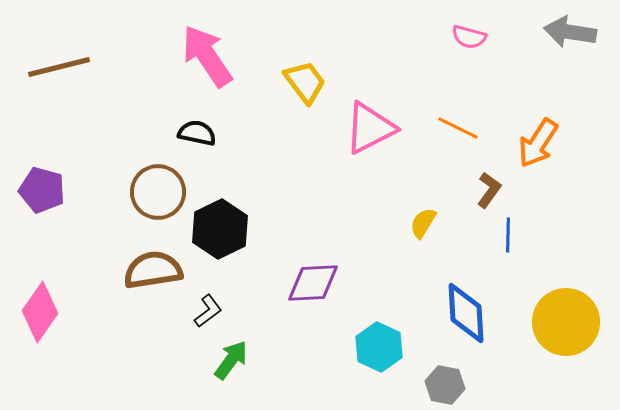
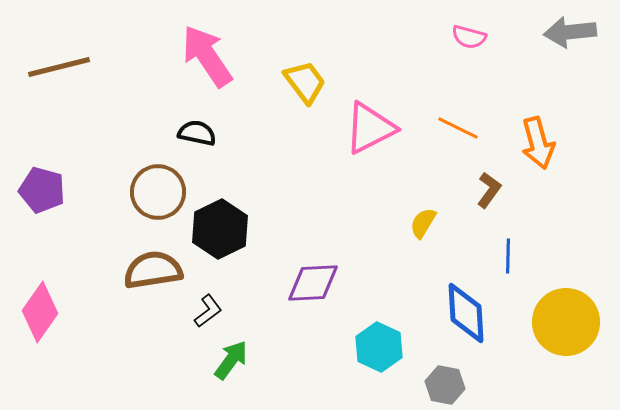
gray arrow: rotated 15 degrees counterclockwise
orange arrow: rotated 48 degrees counterclockwise
blue line: moved 21 px down
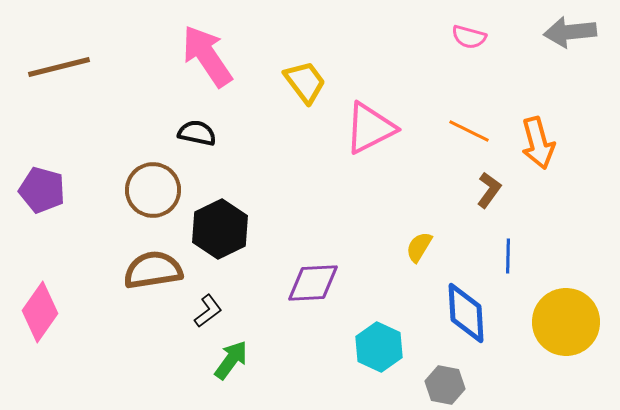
orange line: moved 11 px right, 3 px down
brown circle: moved 5 px left, 2 px up
yellow semicircle: moved 4 px left, 24 px down
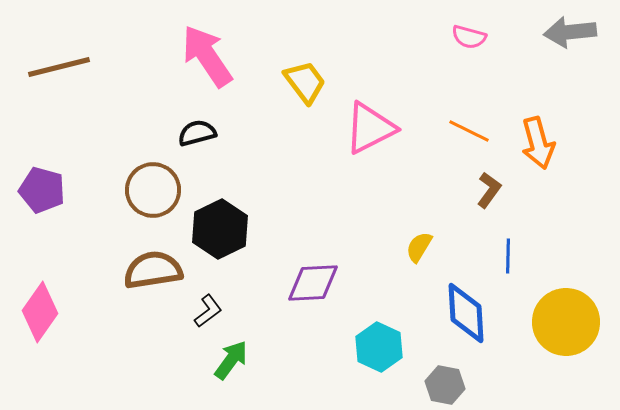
black semicircle: rotated 27 degrees counterclockwise
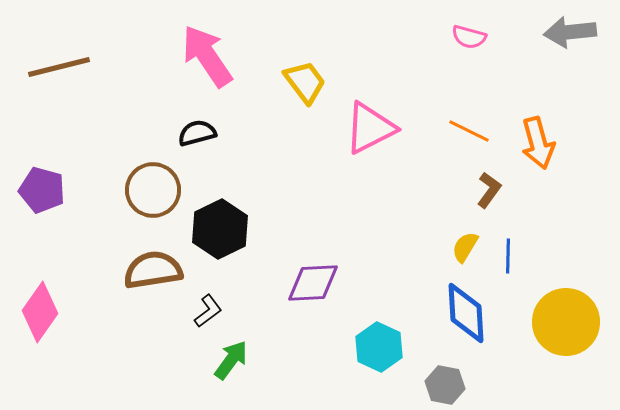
yellow semicircle: moved 46 px right
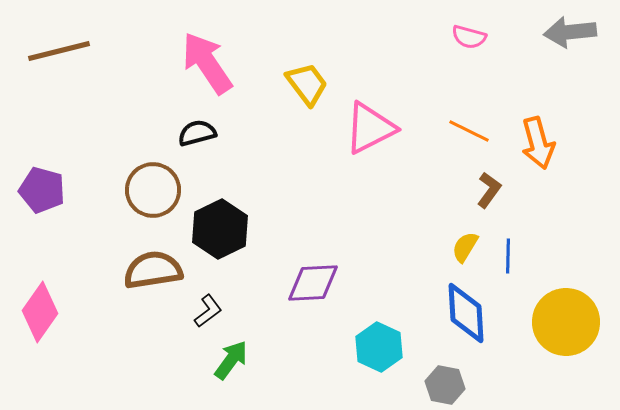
pink arrow: moved 7 px down
brown line: moved 16 px up
yellow trapezoid: moved 2 px right, 2 px down
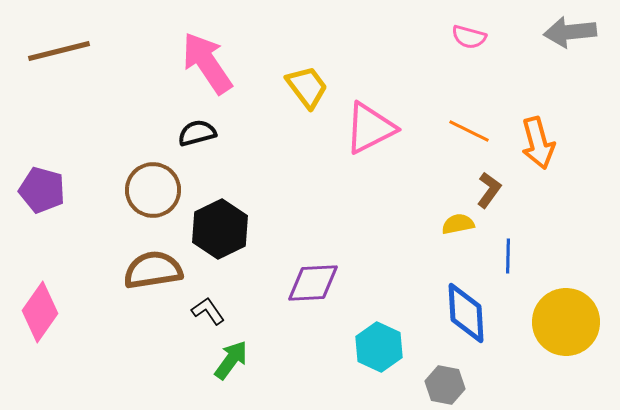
yellow trapezoid: moved 3 px down
yellow semicircle: moved 7 px left, 23 px up; rotated 48 degrees clockwise
black L-shape: rotated 88 degrees counterclockwise
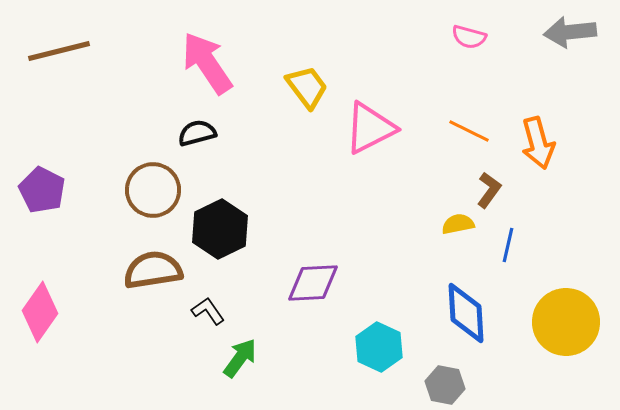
purple pentagon: rotated 12 degrees clockwise
blue line: moved 11 px up; rotated 12 degrees clockwise
green arrow: moved 9 px right, 2 px up
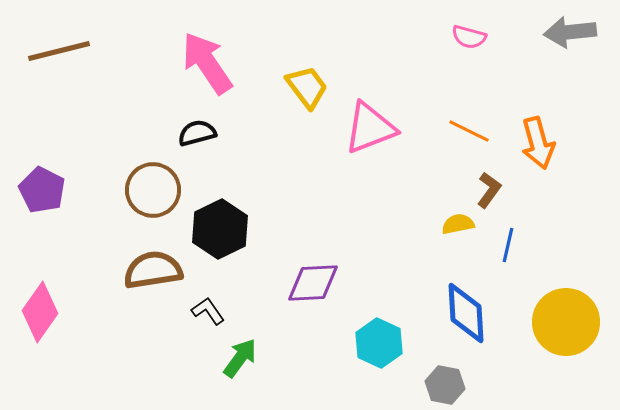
pink triangle: rotated 6 degrees clockwise
cyan hexagon: moved 4 px up
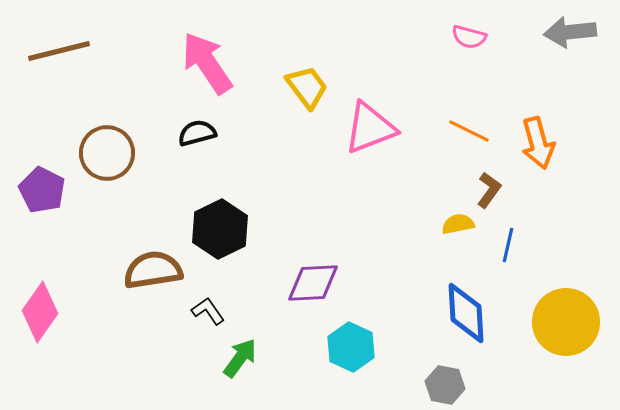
brown circle: moved 46 px left, 37 px up
cyan hexagon: moved 28 px left, 4 px down
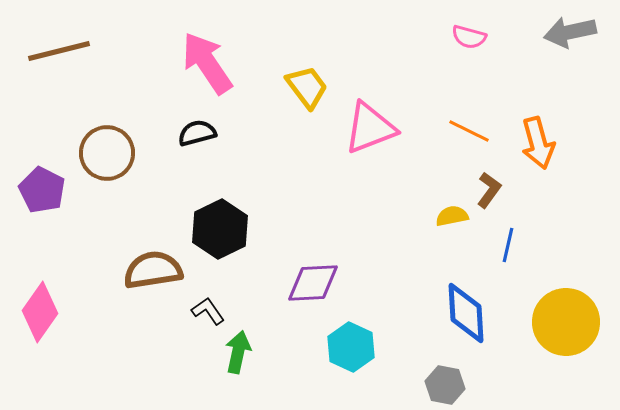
gray arrow: rotated 6 degrees counterclockwise
yellow semicircle: moved 6 px left, 8 px up
green arrow: moved 2 px left, 6 px up; rotated 24 degrees counterclockwise
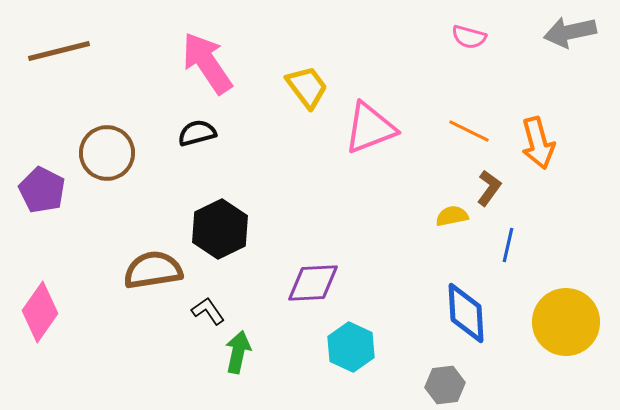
brown L-shape: moved 2 px up
gray hexagon: rotated 18 degrees counterclockwise
